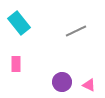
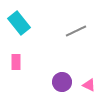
pink rectangle: moved 2 px up
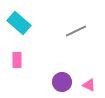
cyan rectangle: rotated 10 degrees counterclockwise
pink rectangle: moved 1 px right, 2 px up
